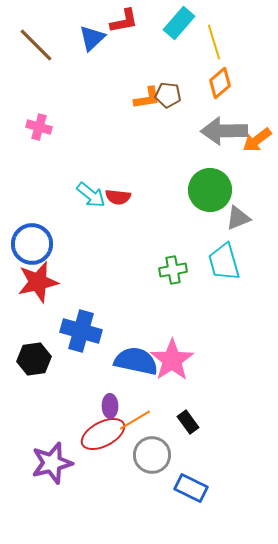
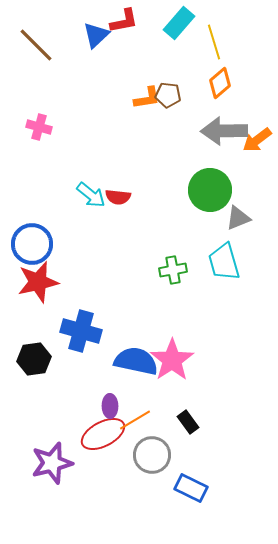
blue triangle: moved 4 px right, 3 px up
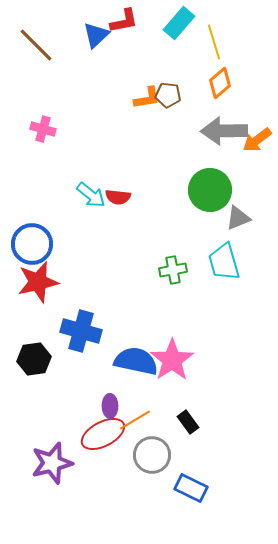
pink cross: moved 4 px right, 2 px down
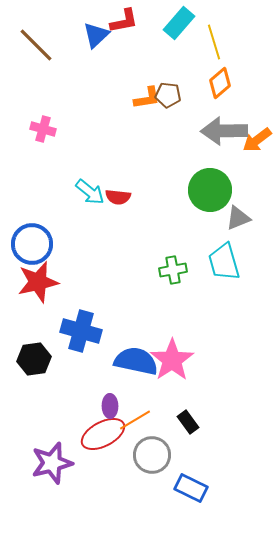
cyan arrow: moved 1 px left, 3 px up
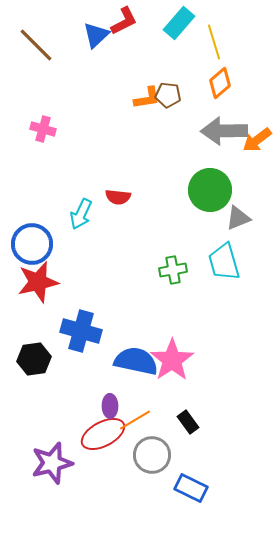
red L-shape: rotated 16 degrees counterclockwise
cyan arrow: moved 9 px left, 22 px down; rotated 76 degrees clockwise
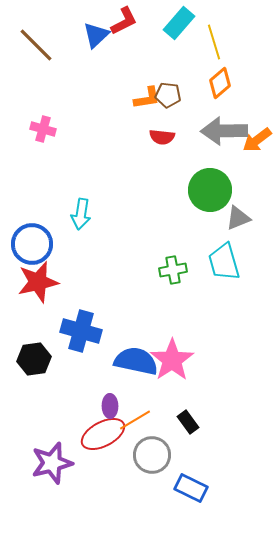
red semicircle: moved 44 px right, 60 px up
cyan arrow: rotated 16 degrees counterclockwise
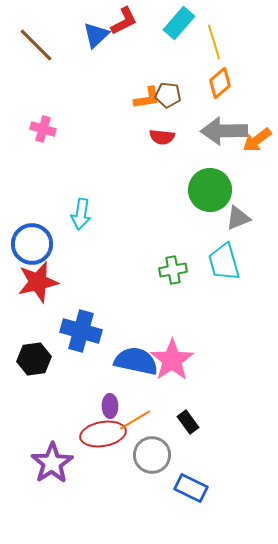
red ellipse: rotated 18 degrees clockwise
purple star: rotated 18 degrees counterclockwise
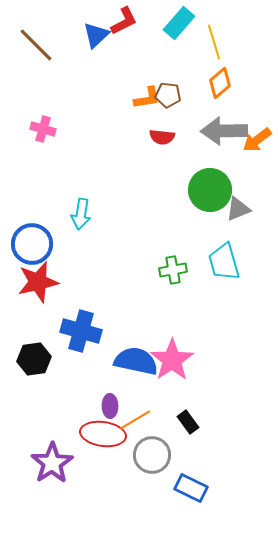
gray triangle: moved 9 px up
red ellipse: rotated 18 degrees clockwise
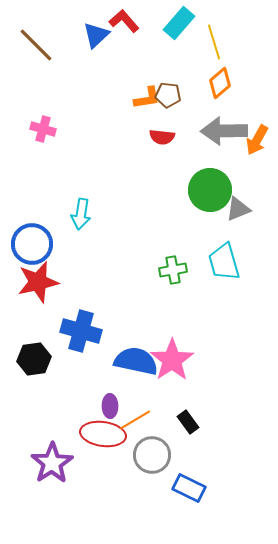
red L-shape: rotated 104 degrees counterclockwise
orange arrow: rotated 24 degrees counterclockwise
blue rectangle: moved 2 px left
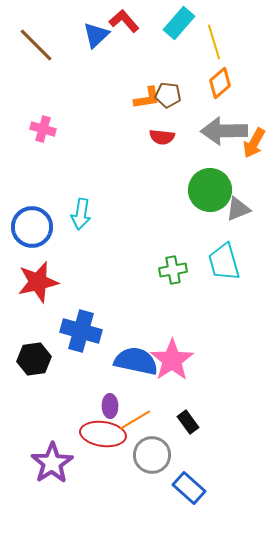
orange arrow: moved 3 px left, 3 px down
blue circle: moved 17 px up
blue rectangle: rotated 16 degrees clockwise
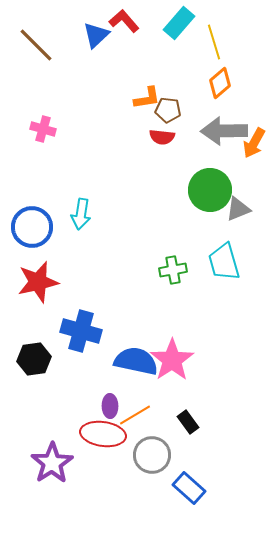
brown pentagon: moved 15 px down
orange line: moved 5 px up
